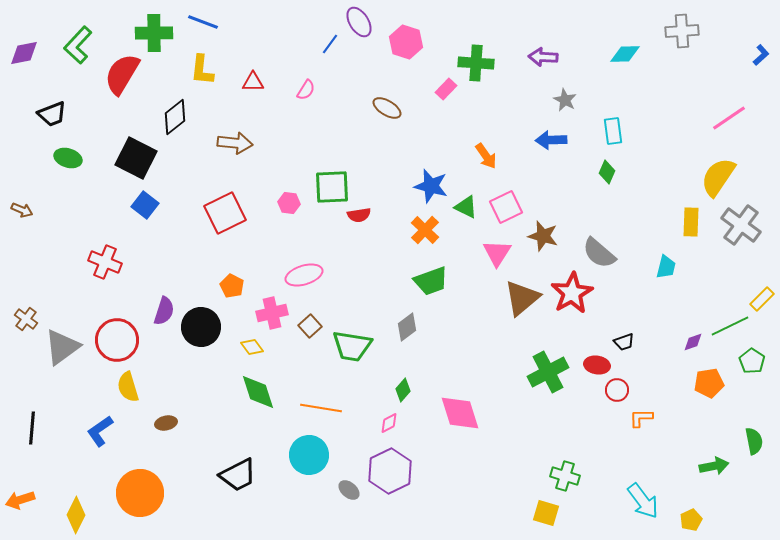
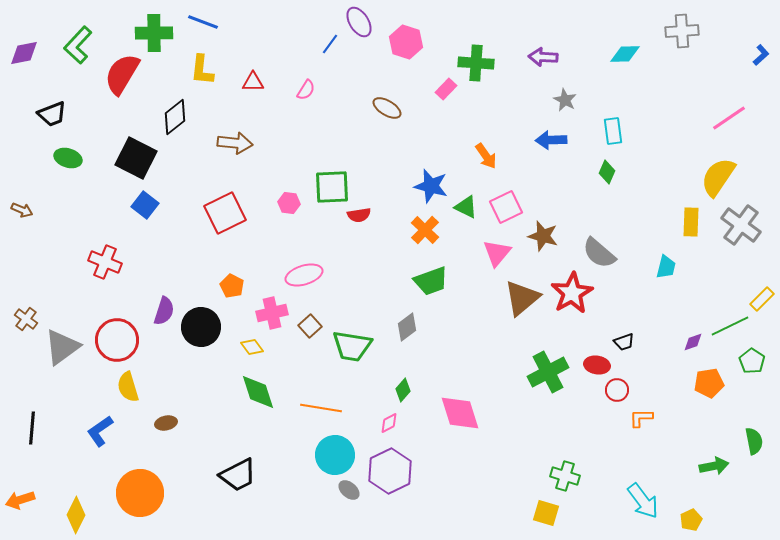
pink triangle at (497, 253): rotated 8 degrees clockwise
cyan circle at (309, 455): moved 26 px right
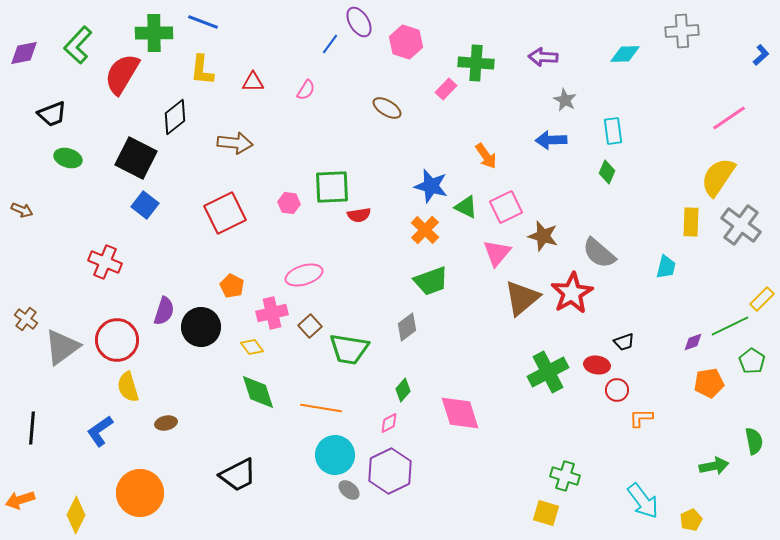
green trapezoid at (352, 346): moved 3 px left, 3 px down
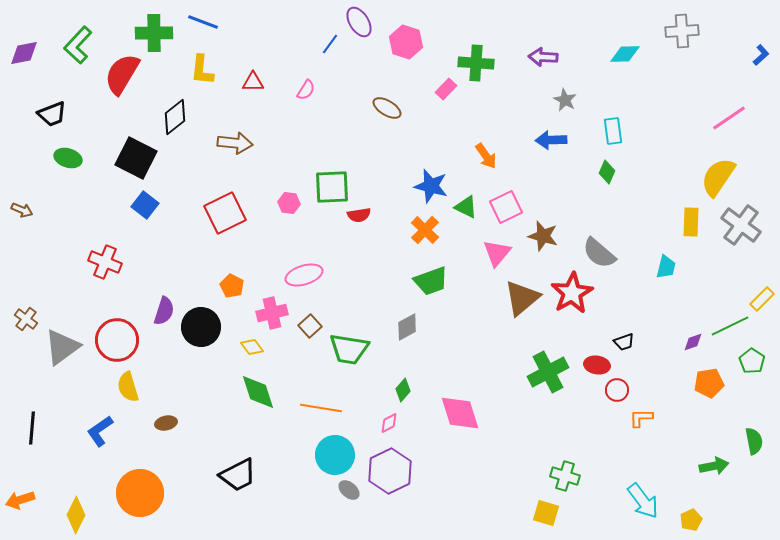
gray diamond at (407, 327): rotated 8 degrees clockwise
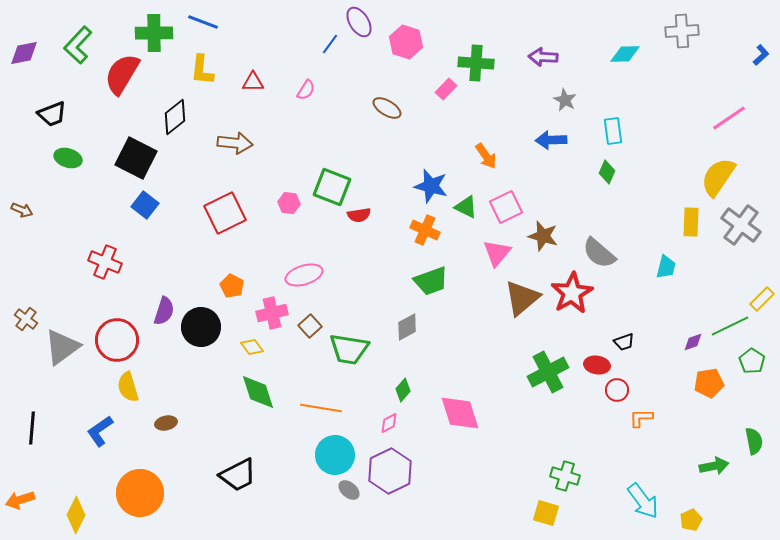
green square at (332, 187): rotated 24 degrees clockwise
orange cross at (425, 230): rotated 20 degrees counterclockwise
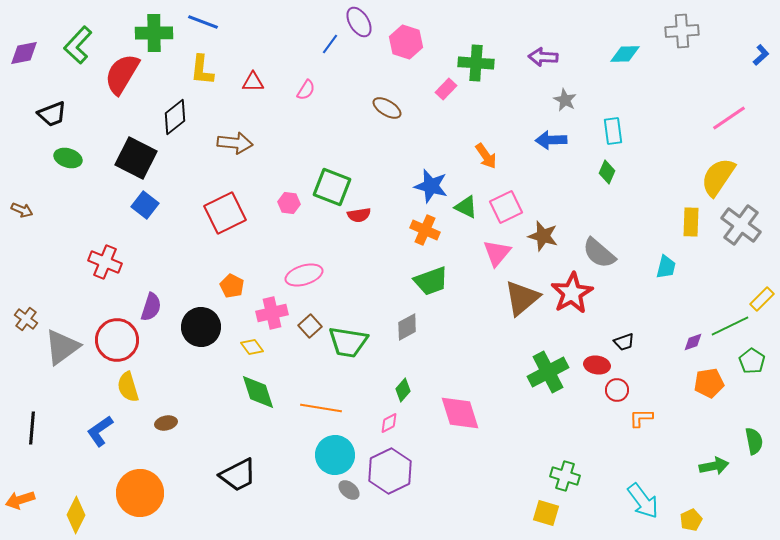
purple semicircle at (164, 311): moved 13 px left, 4 px up
green trapezoid at (349, 349): moved 1 px left, 7 px up
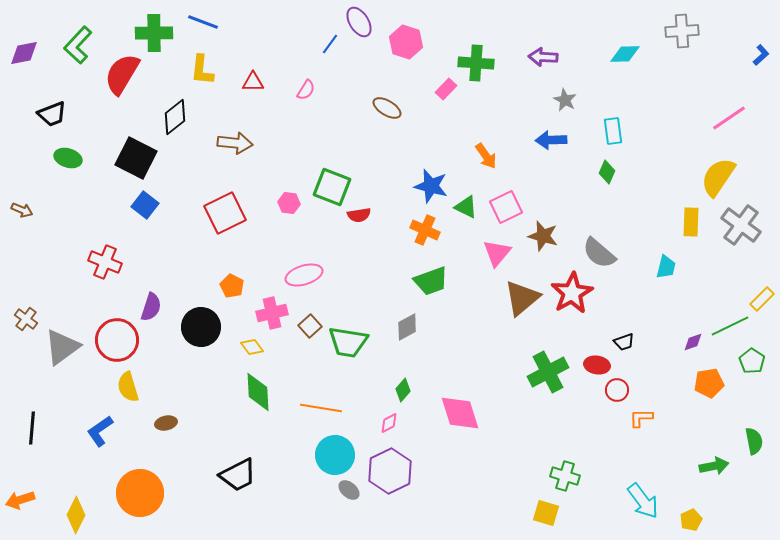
green diamond at (258, 392): rotated 15 degrees clockwise
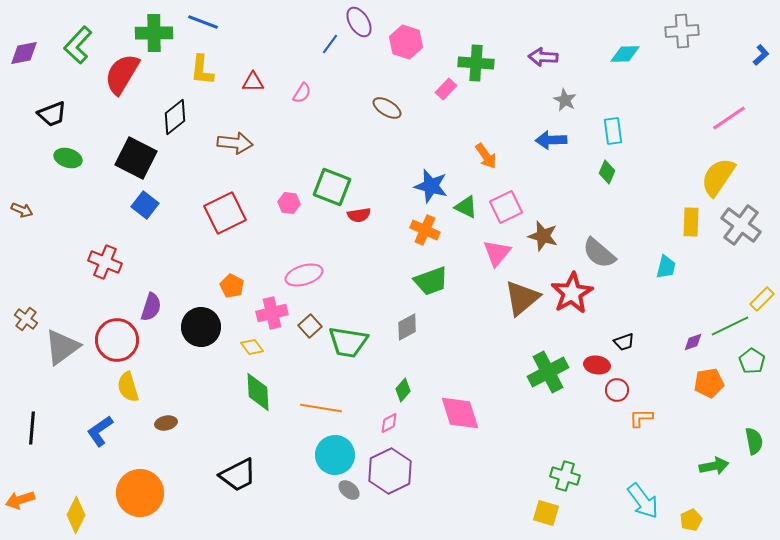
pink semicircle at (306, 90): moved 4 px left, 3 px down
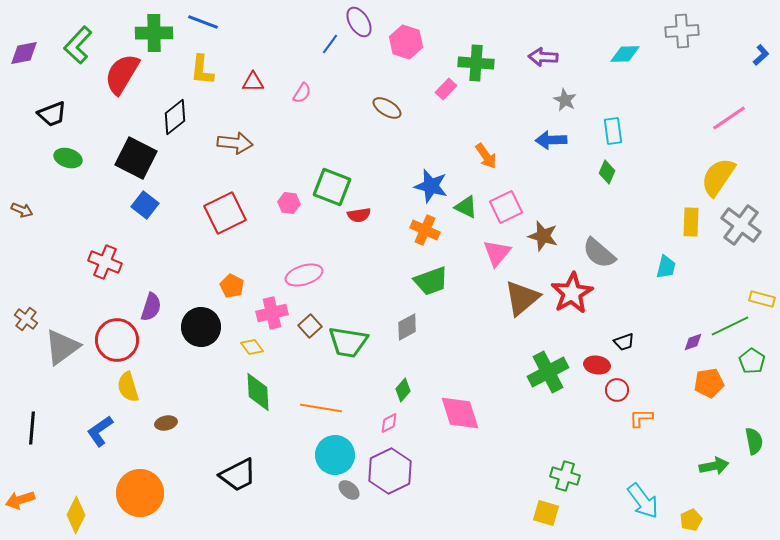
yellow rectangle at (762, 299): rotated 60 degrees clockwise
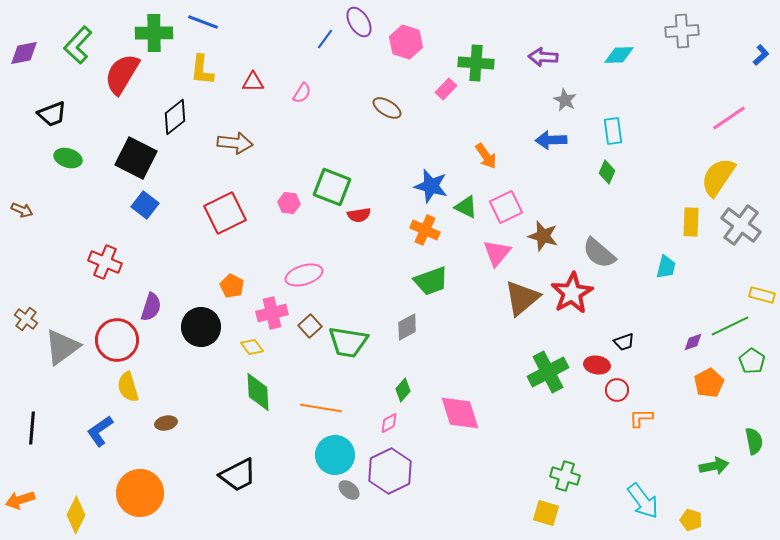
blue line at (330, 44): moved 5 px left, 5 px up
cyan diamond at (625, 54): moved 6 px left, 1 px down
yellow rectangle at (762, 299): moved 4 px up
orange pentagon at (709, 383): rotated 20 degrees counterclockwise
yellow pentagon at (691, 520): rotated 30 degrees counterclockwise
